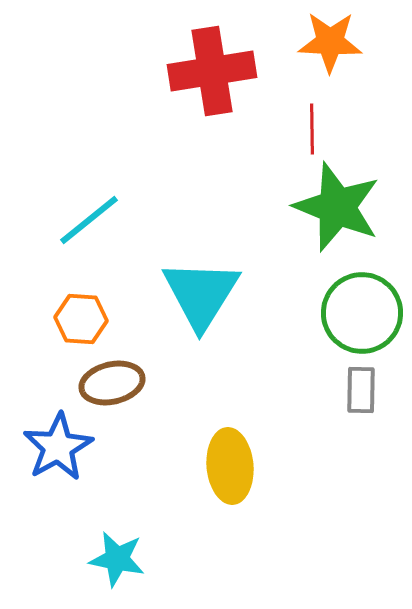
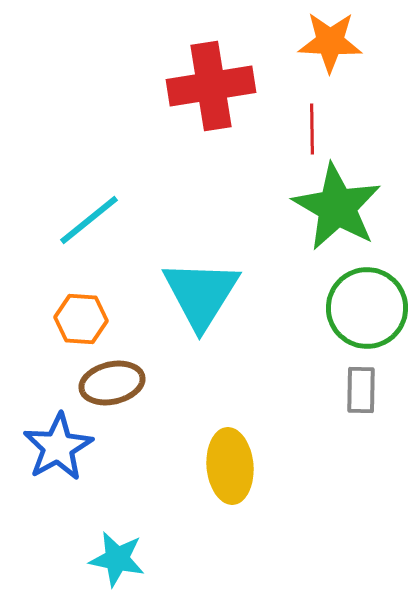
red cross: moved 1 px left, 15 px down
green star: rotated 8 degrees clockwise
green circle: moved 5 px right, 5 px up
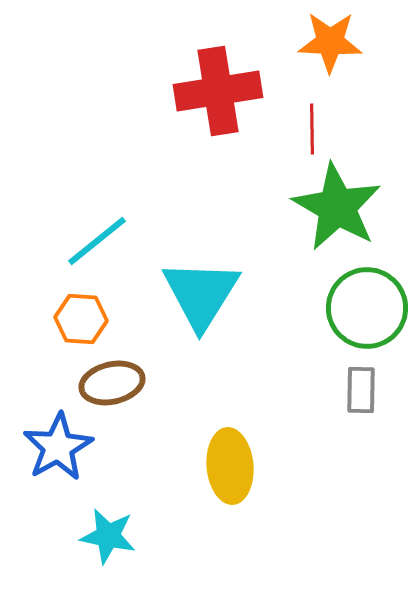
red cross: moved 7 px right, 5 px down
cyan line: moved 8 px right, 21 px down
cyan star: moved 9 px left, 23 px up
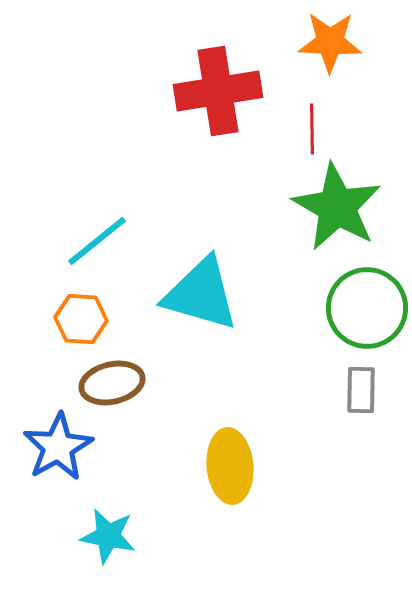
cyan triangle: rotated 46 degrees counterclockwise
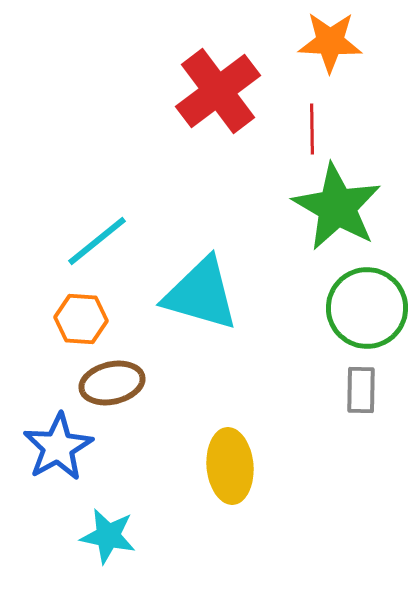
red cross: rotated 28 degrees counterclockwise
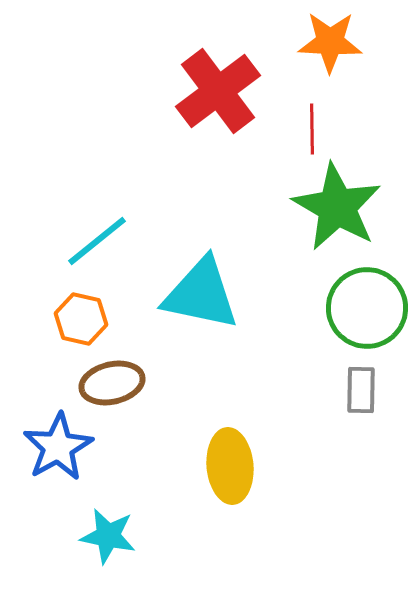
cyan triangle: rotated 4 degrees counterclockwise
orange hexagon: rotated 9 degrees clockwise
